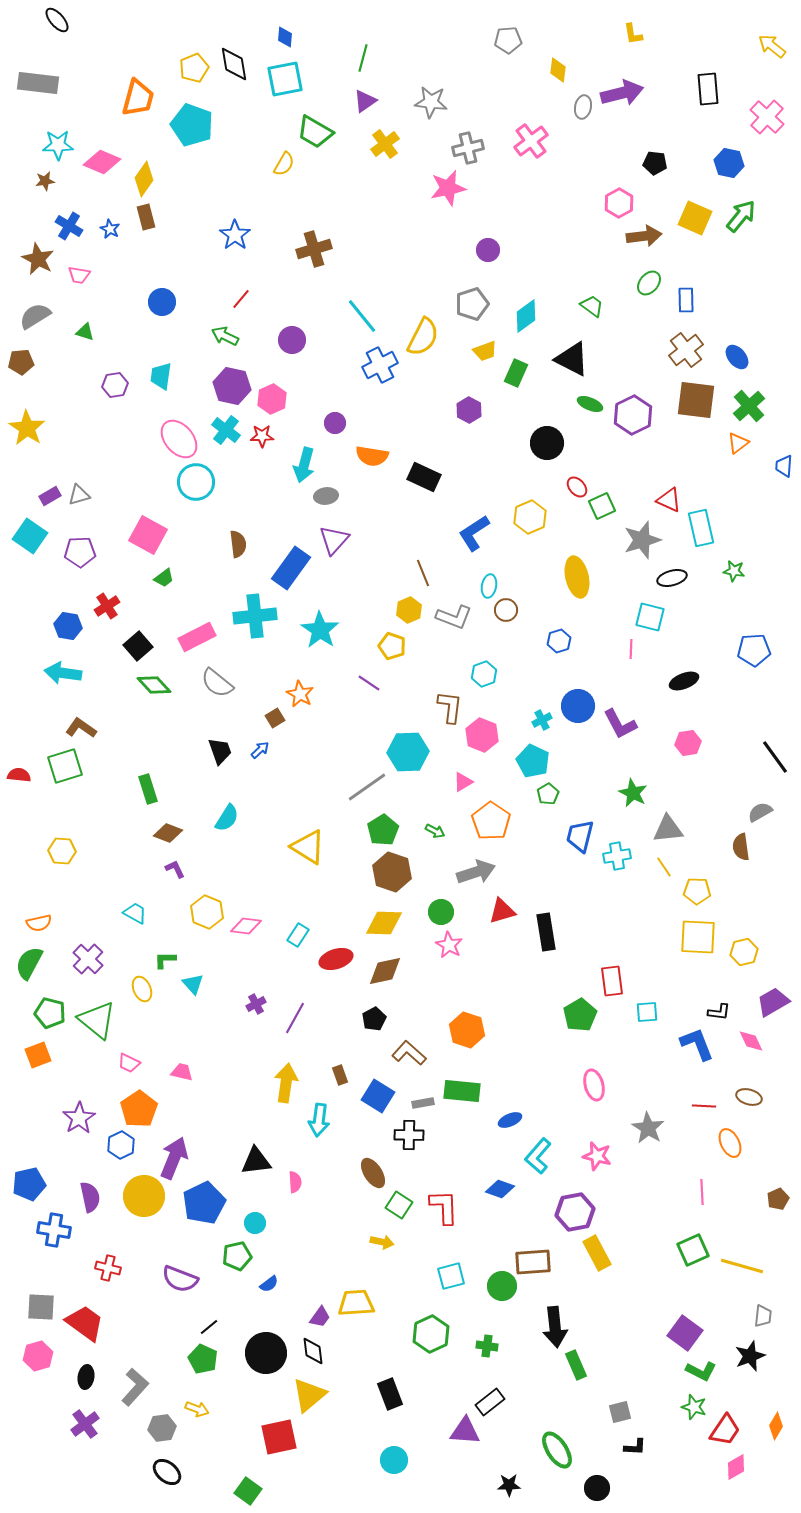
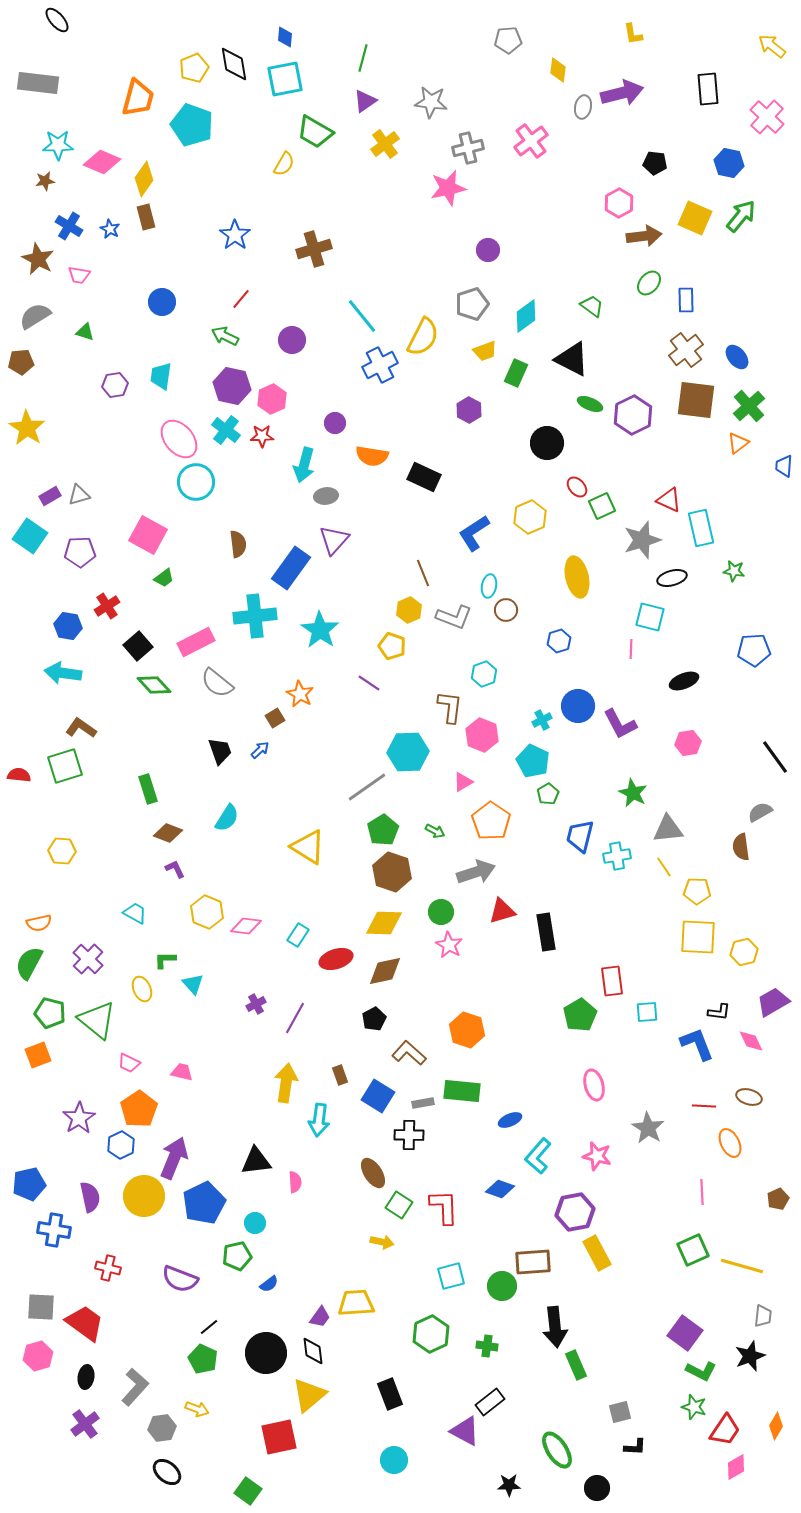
pink rectangle at (197, 637): moved 1 px left, 5 px down
purple triangle at (465, 1431): rotated 24 degrees clockwise
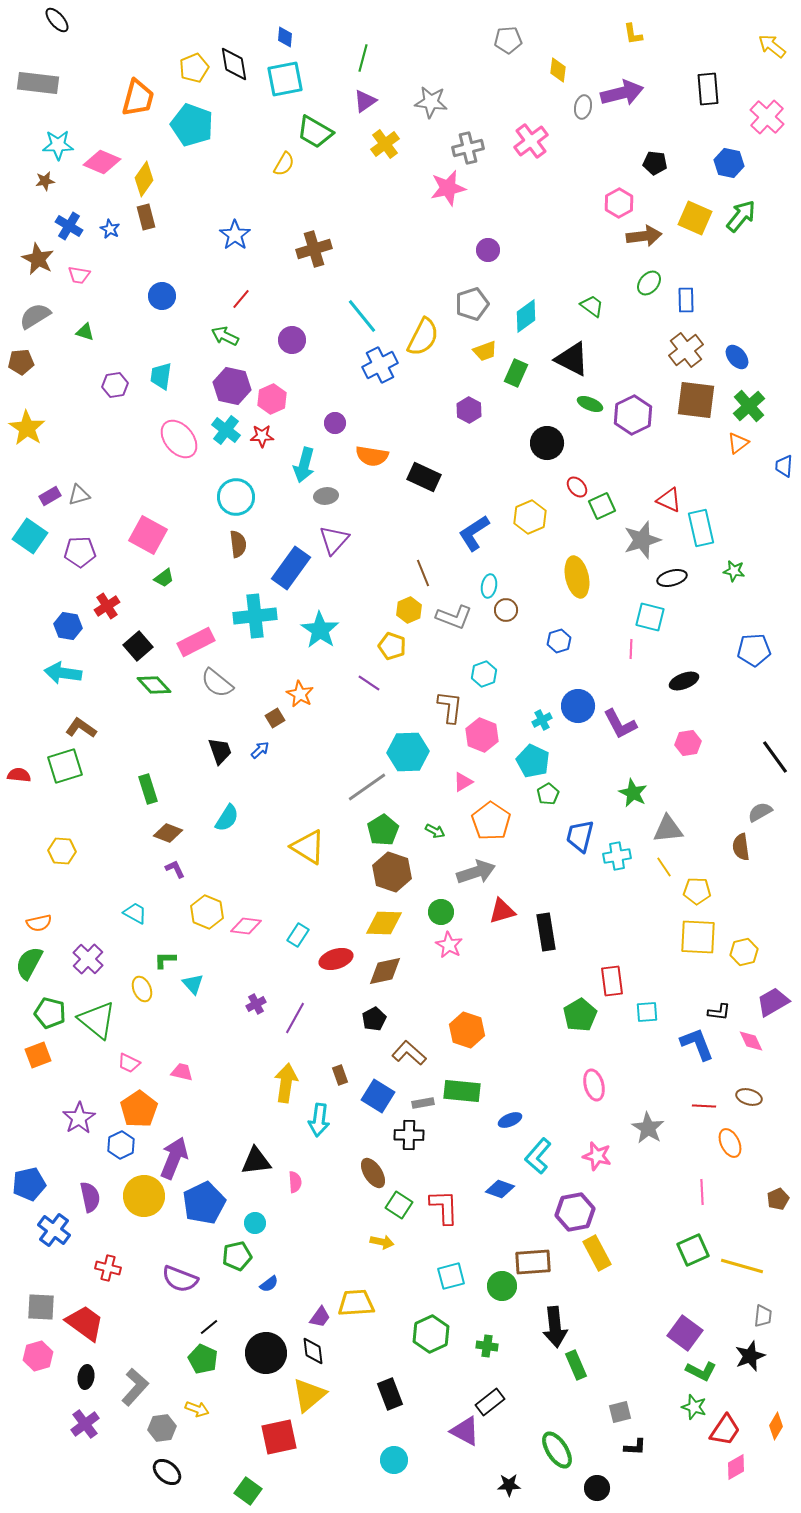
blue circle at (162, 302): moved 6 px up
cyan circle at (196, 482): moved 40 px right, 15 px down
blue cross at (54, 1230): rotated 28 degrees clockwise
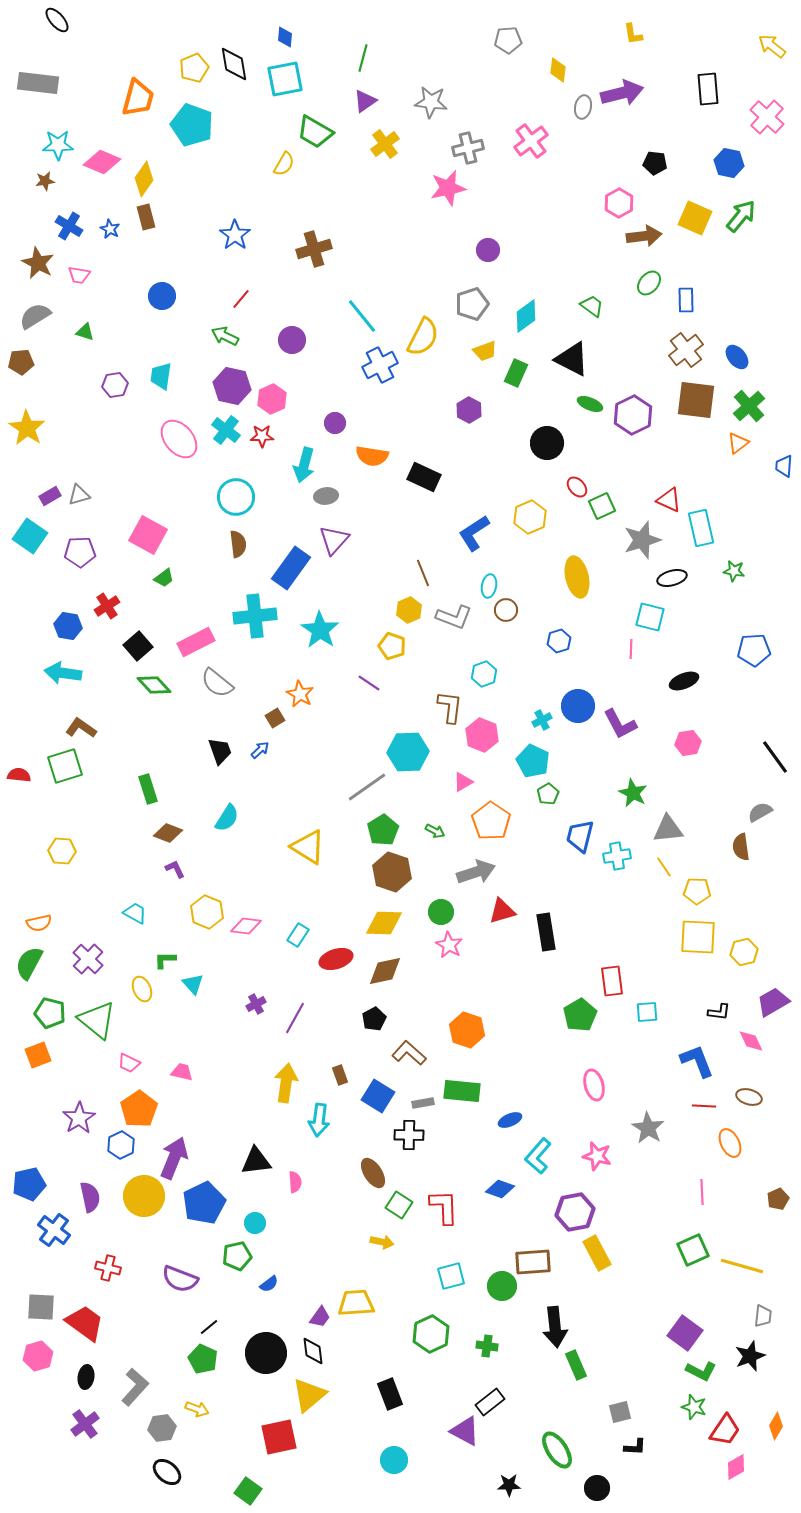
brown star at (38, 259): moved 4 px down
blue L-shape at (697, 1044): moved 17 px down
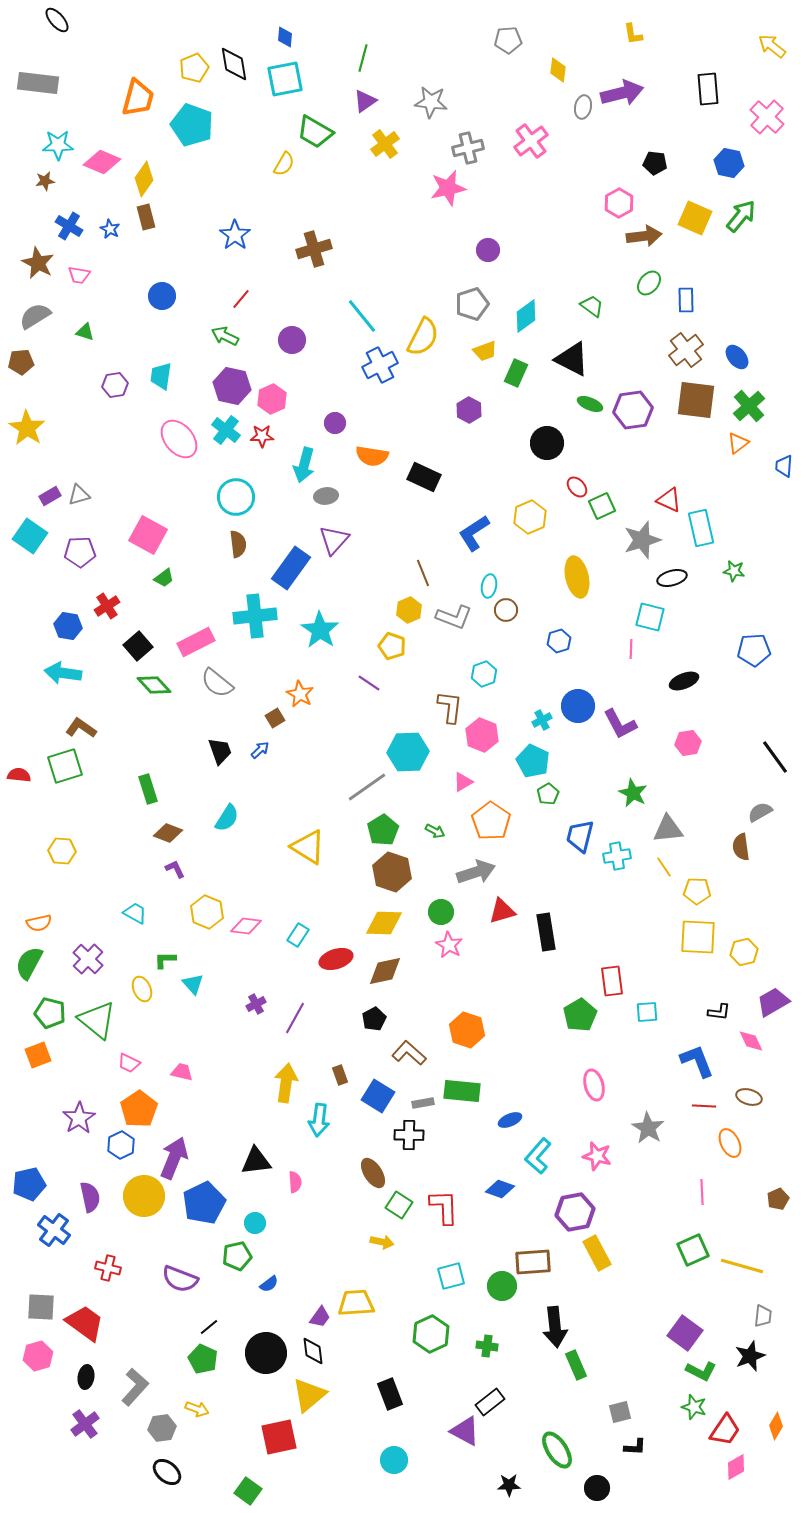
purple hexagon at (633, 415): moved 5 px up; rotated 18 degrees clockwise
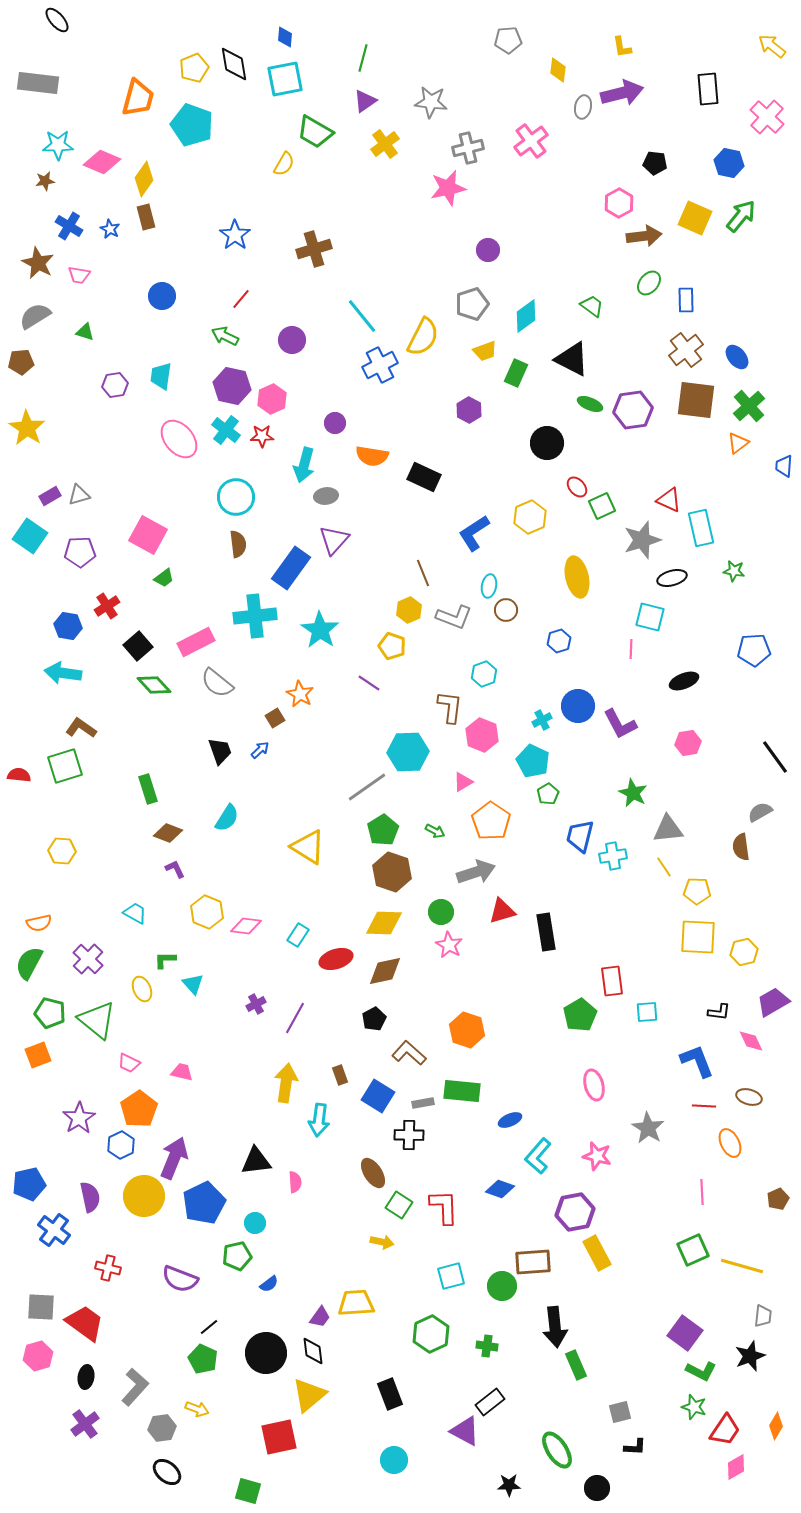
yellow L-shape at (633, 34): moved 11 px left, 13 px down
cyan cross at (617, 856): moved 4 px left
green square at (248, 1491): rotated 20 degrees counterclockwise
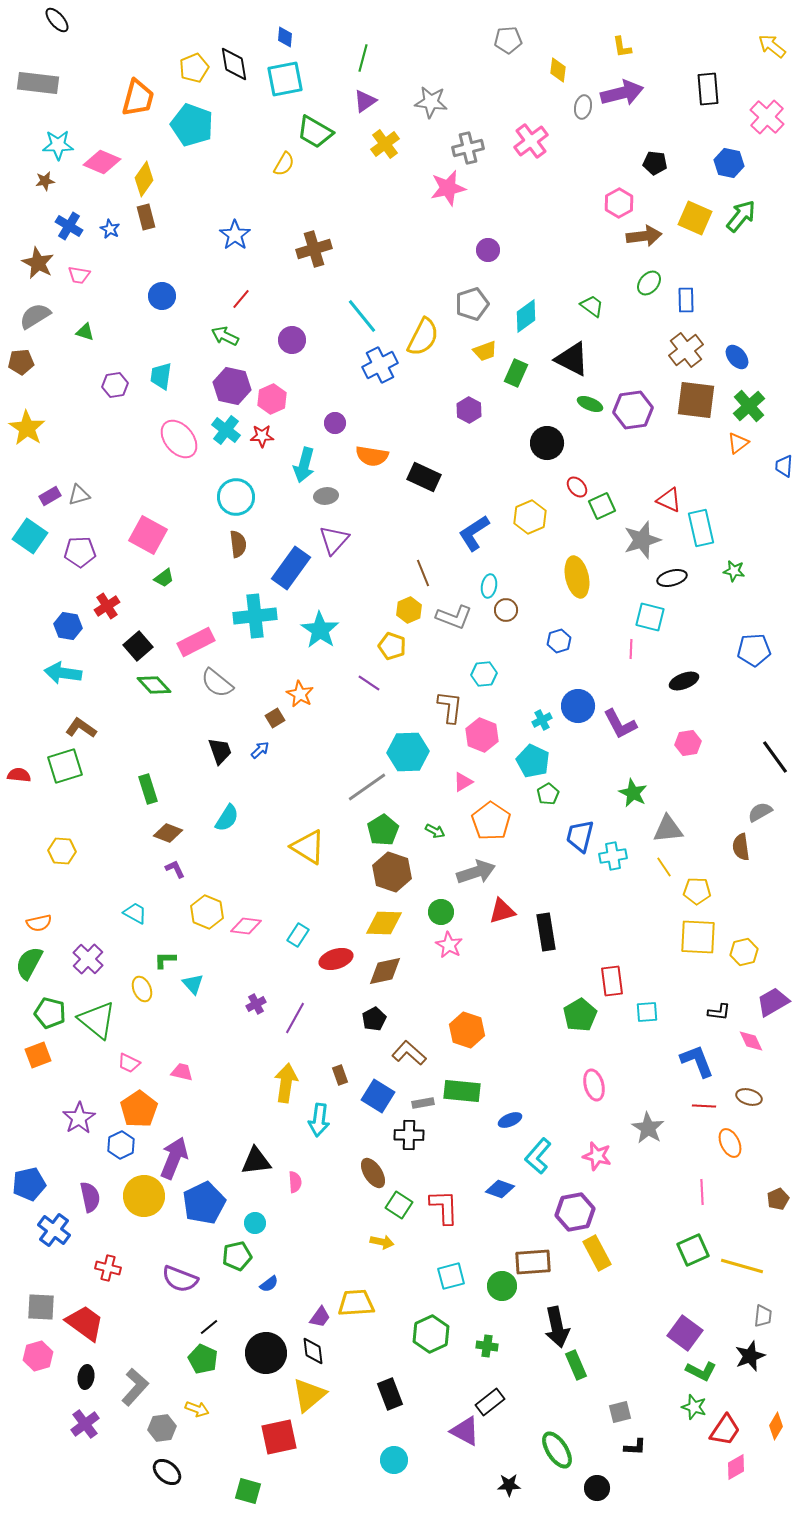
cyan hexagon at (484, 674): rotated 15 degrees clockwise
black arrow at (555, 1327): moved 2 px right; rotated 6 degrees counterclockwise
